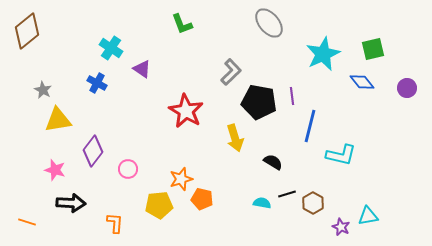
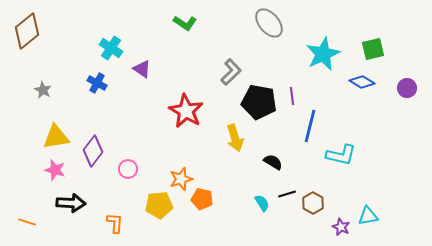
green L-shape: moved 3 px right, 1 px up; rotated 35 degrees counterclockwise
blue diamond: rotated 20 degrees counterclockwise
yellow triangle: moved 2 px left, 17 px down
cyan semicircle: rotated 48 degrees clockwise
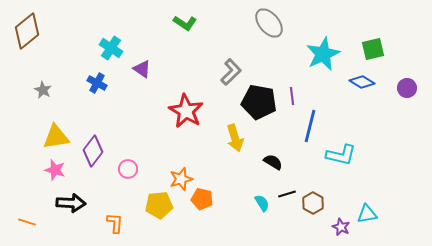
cyan triangle: moved 1 px left, 2 px up
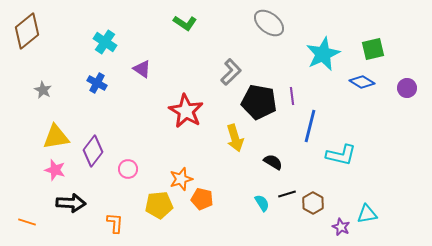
gray ellipse: rotated 12 degrees counterclockwise
cyan cross: moved 6 px left, 6 px up
